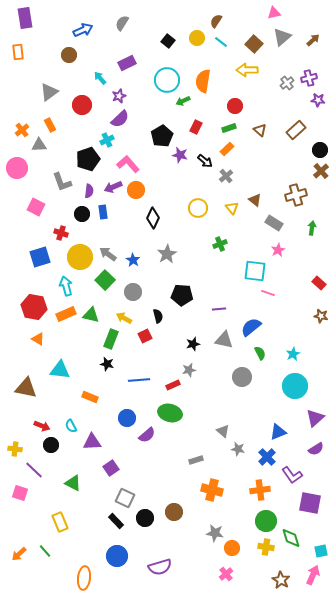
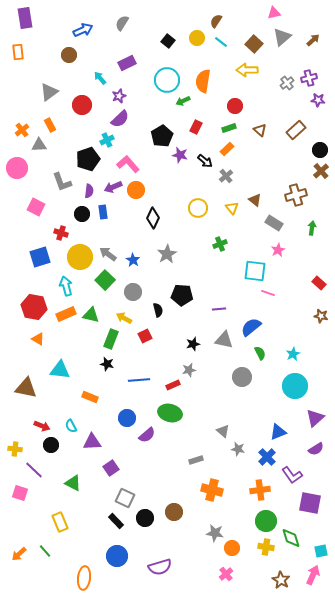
black semicircle at (158, 316): moved 6 px up
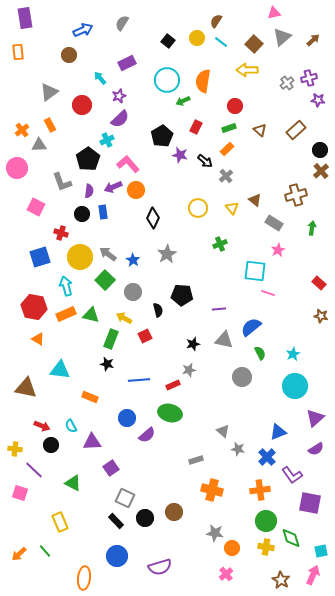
black pentagon at (88, 159): rotated 15 degrees counterclockwise
